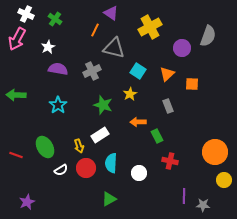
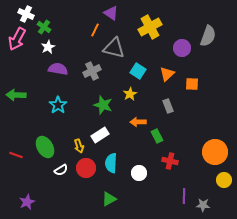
green cross: moved 11 px left, 8 px down
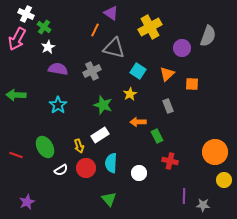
green triangle: rotated 42 degrees counterclockwise
